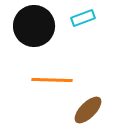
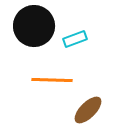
cyan rectangle: moved 8 px left, 21 px down
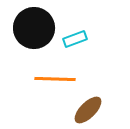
black circle: moved 2 px down
orange line: moved 3 px right, 1 px up
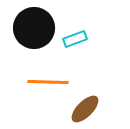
orange line: moved 7 px left, 3 px down
brown ellipse: moved 3 px left, 1 px up
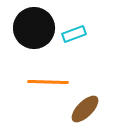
cyan rectangle: moved 1 px left, 5 px up
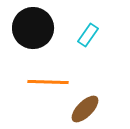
black circle: moved 1 px left
cyan rectangle: moved 14 px right, 1 px down; rotated 35 degrees counterclockwise
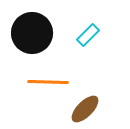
black circle: moved 1 px left, 5 px down
cyan rectangle: rotated 10 degrees clockwise
